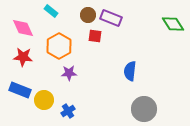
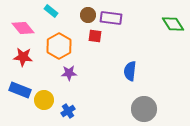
purple rectangle: rotated 15 degrees counterclockwise
pink diamond: rotated 15 degrees counterclockwise
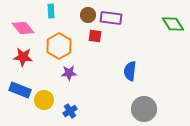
cyan rectangle: rotated 48 degrees clockwise
blue cross: moved 2 px right
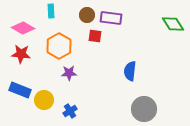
brown circle: moved 1 px left
pink diamond: rotated 20 degrees counterclockwise
red star: moved 2 px left, 3 px up
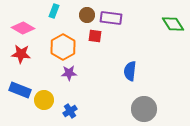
cyan rectangle: moved 3 px right; rotated 24 degrees clockwise
orange hexagon: moved 4 px right, 1 px down
